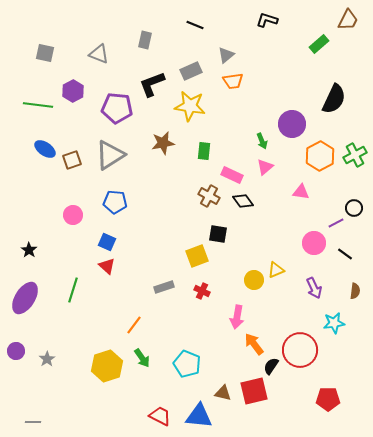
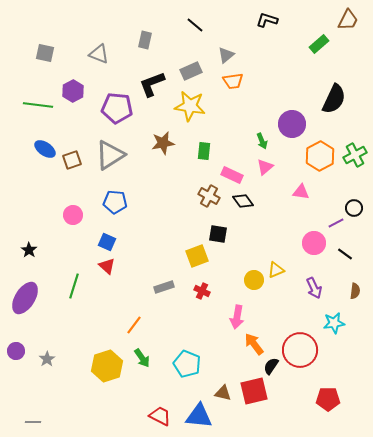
black line at (195, 25): rotated 18 degrees clockwise
green line at (73, 290): moved 1 px right, 4 px up
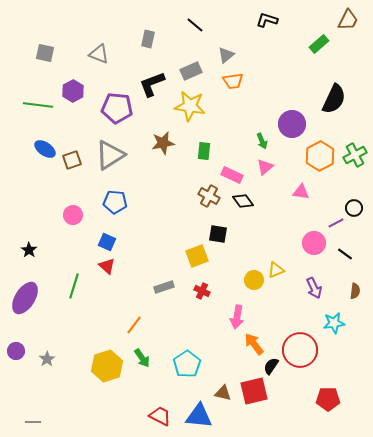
gray rectangle at (145, 40): moved 3 px right, 1 px up
cyan pentagon at (187, 364): rotated 16 degrees clockwise
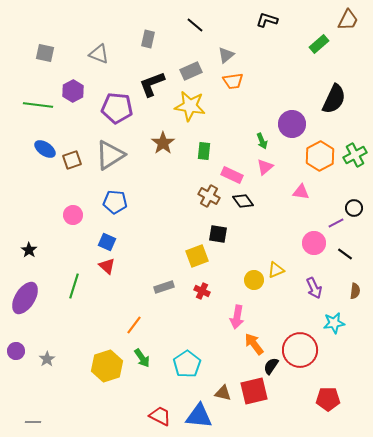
brown star at (163, 143): rotated 25 degrees counterclockwise
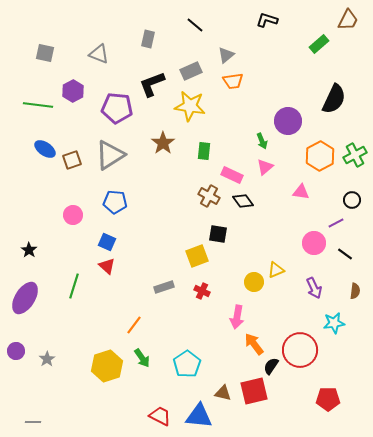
purple circle at (292, 124): moved 4 px left, 3 px up
black circle at (354, 208): moved 2 px left, 8 px up
yellow circle at (254, 280): moved 2 px down
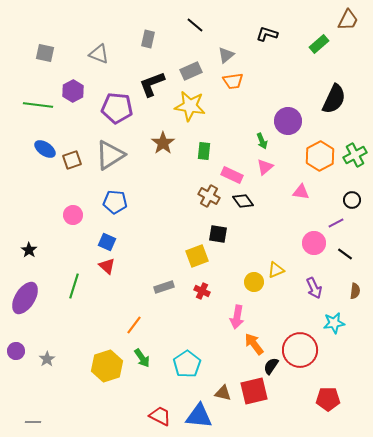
black L-shape at (267, 20): moved 14 px down
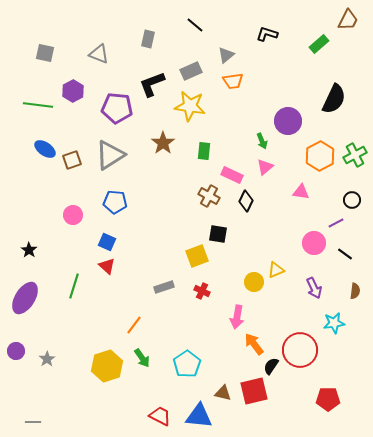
black diamond at (243, 201): moved 3 px right; rotated 60 degrees clockwise
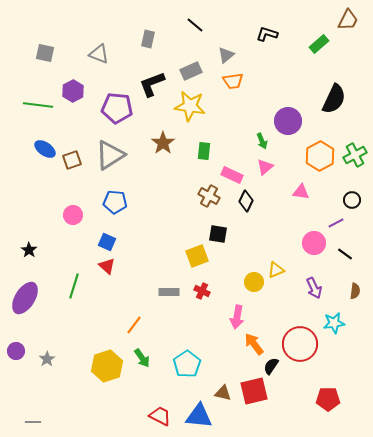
gray rectangle at (164, 287): moved 5 px right, 5 px down; rotated 18 degrees clockwise
red circle at (300, 350): moved 6 px up
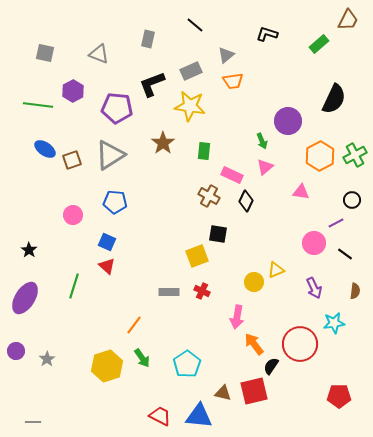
red pentagon at (328, 399): moved 11 px right, 3 px up
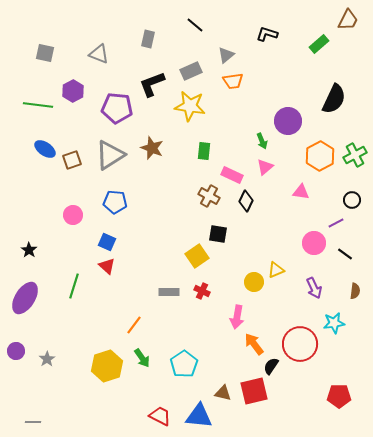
brown star at (163, 143): moved 11 px left, 5 px down; rotated 15 degrees counterclockwise
yellow square at (197, 256): rotated 15 degrees counterclockwise
cyan pentagon at (187, 364): moved 3 px left
